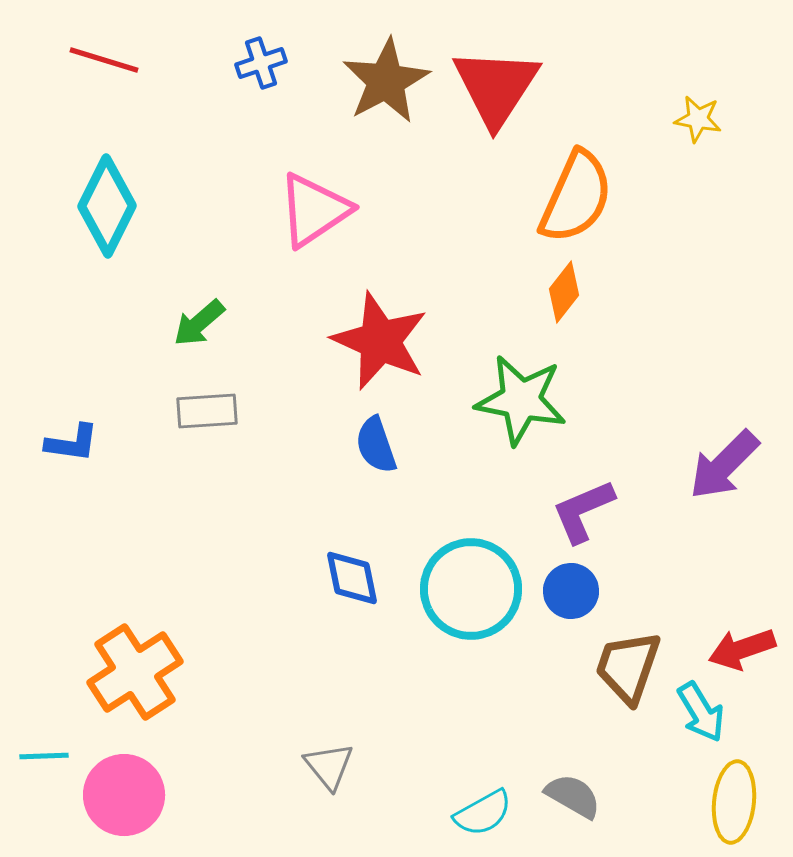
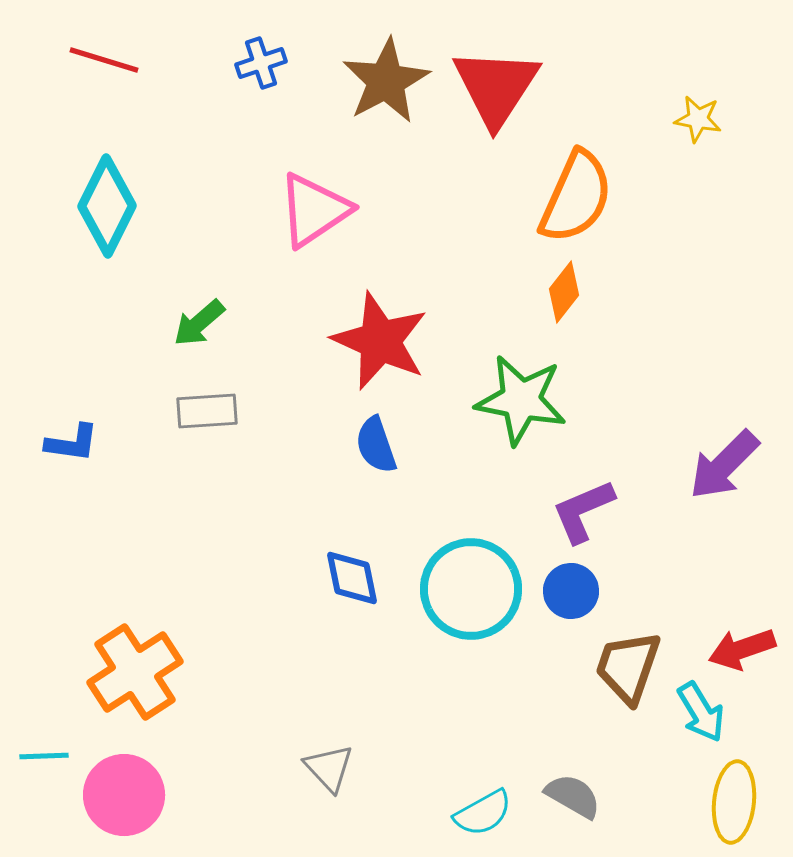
gray triangle: moved 2 px down; rotated 4 degrees counterclockwise
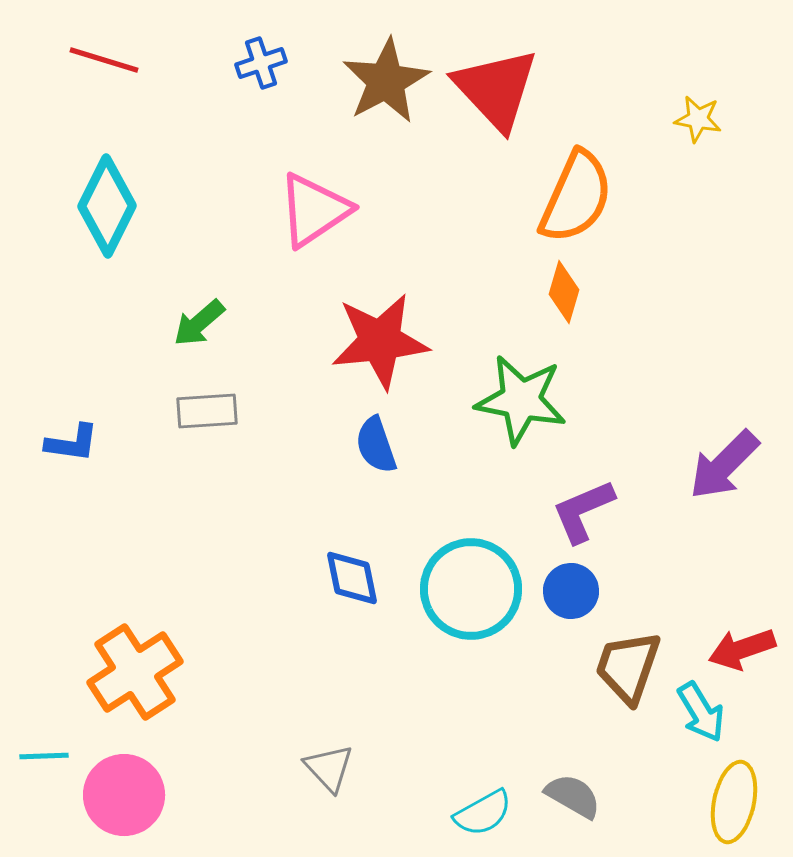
red triangle: moved 2 px down; rotated 16 degrees counterclockwise
orange diamond: rotated 22 degrees counterclockwise
red star: rotated 30 degrees counterclockwise
yellow ellipse: rotated 6 degrees clockwise
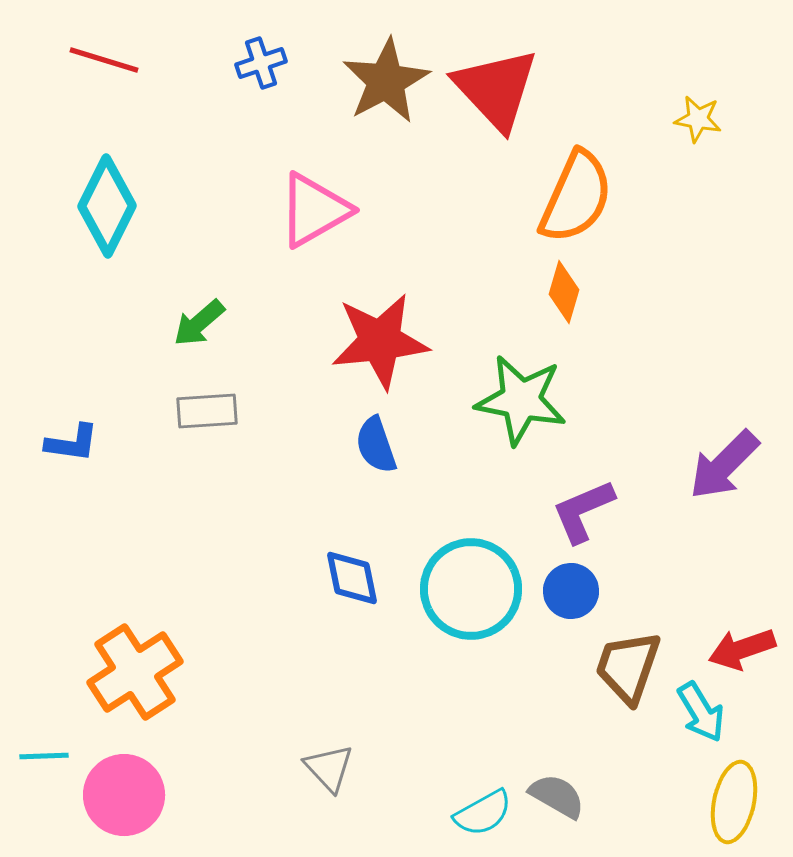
pink triangle: rotated 4 degrees clockwise
gray semicircle: moved 16 px left
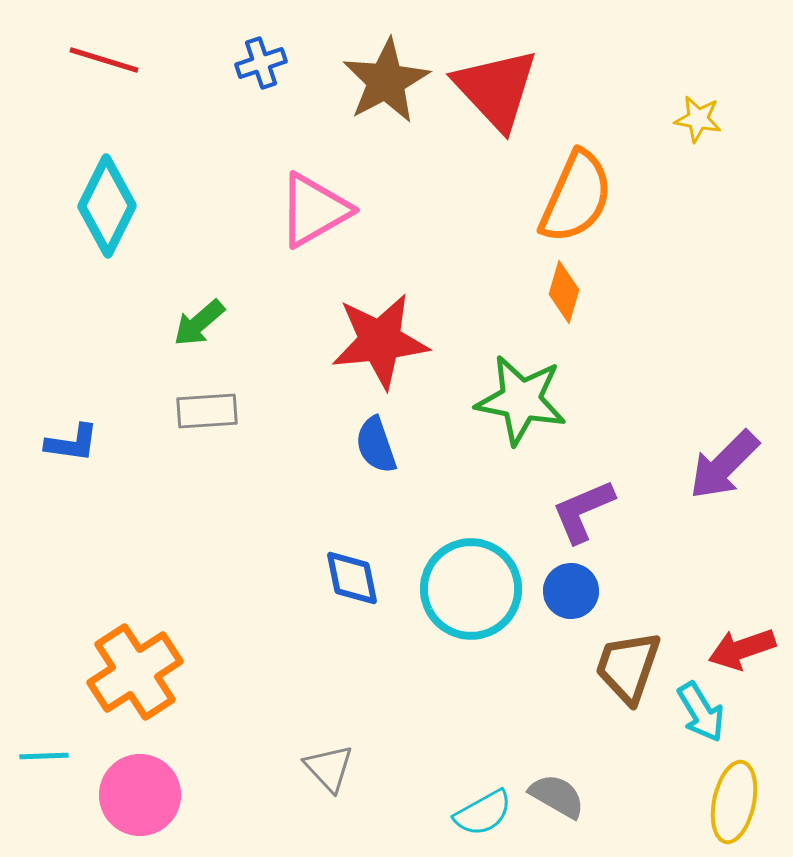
pink circle: moved 16 px right
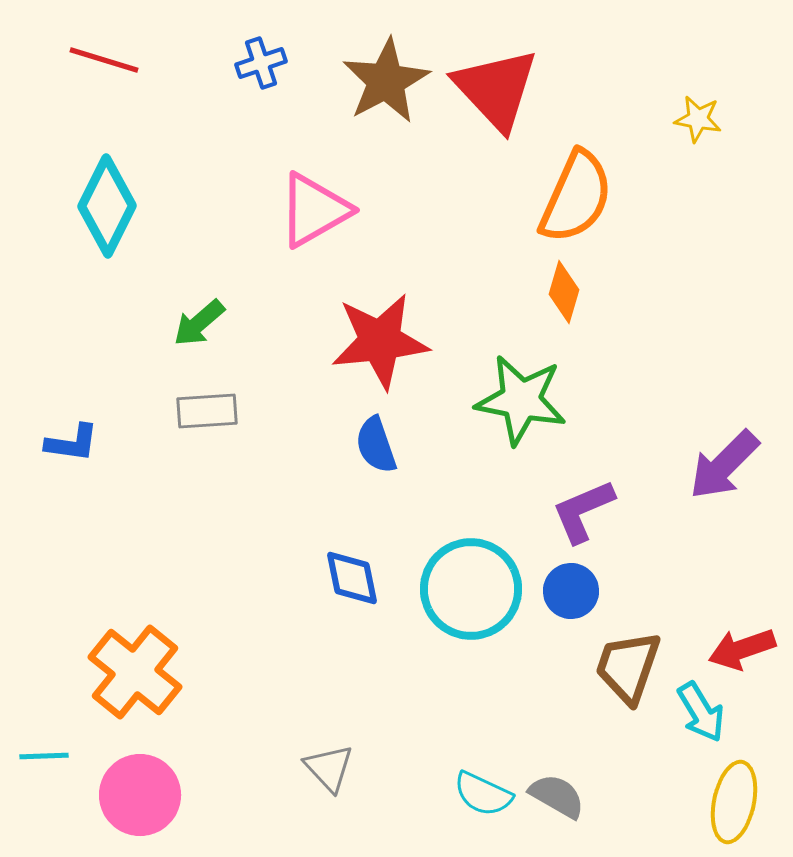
orange cross: rotated 18 degrees counterclockwise
cyan semicircle: moved 19 px up; rotated 54 degrees clockwise
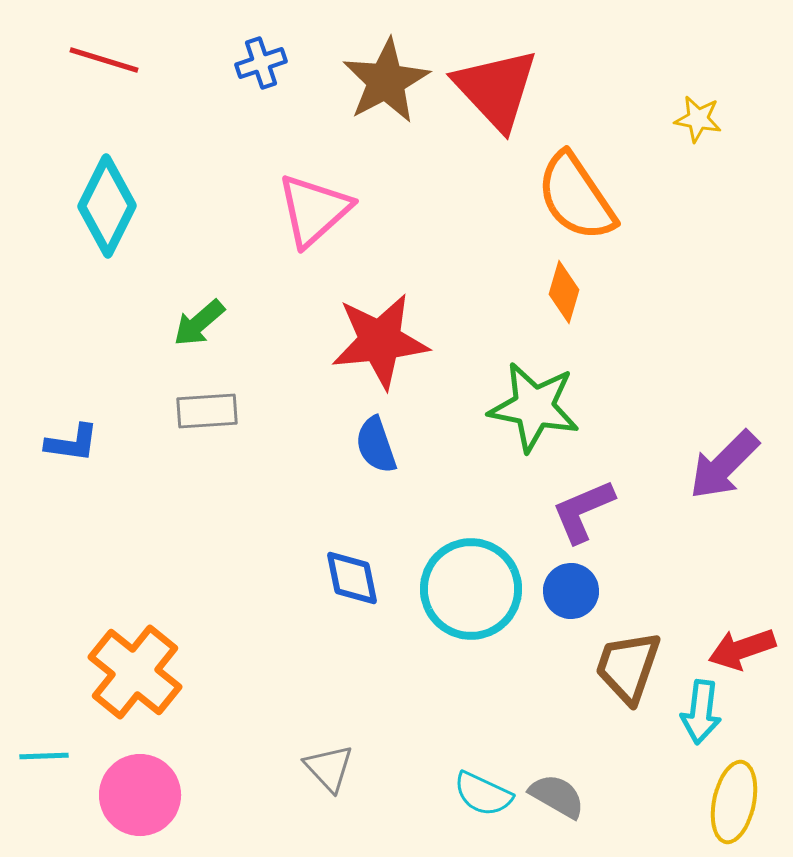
orange semicircle: rotated 122 degrees clockwise
pink triangle: rotated 12 degrees counterclockwise
green star: moved 13 px right, 7 px down
cyan arrow: rotated 38 degrees clockwise
